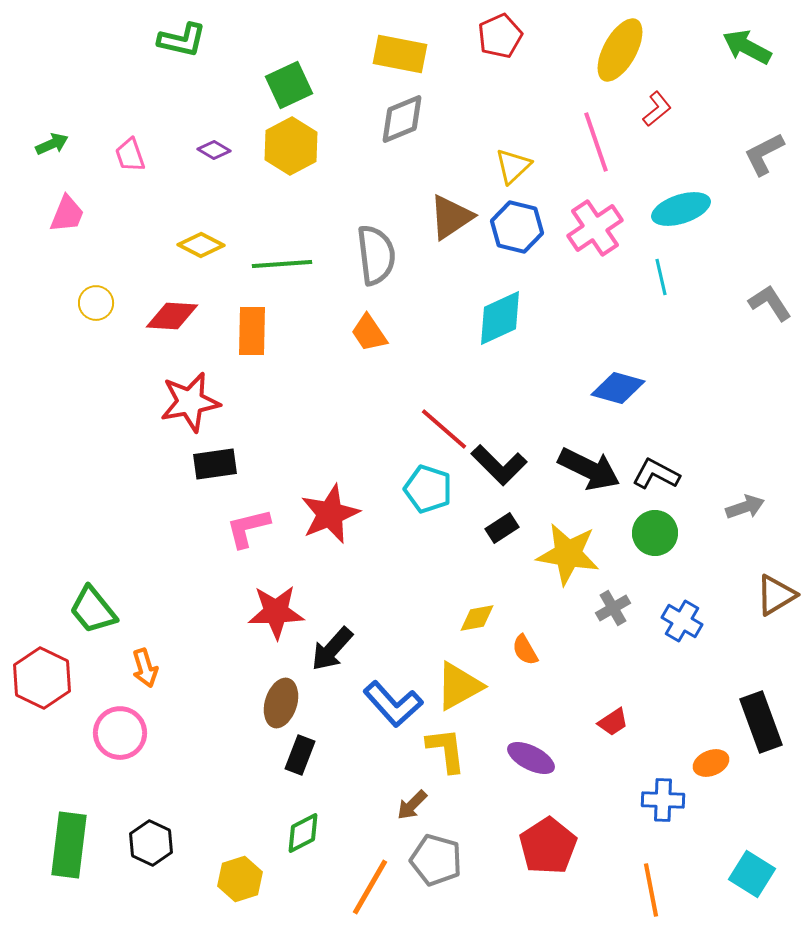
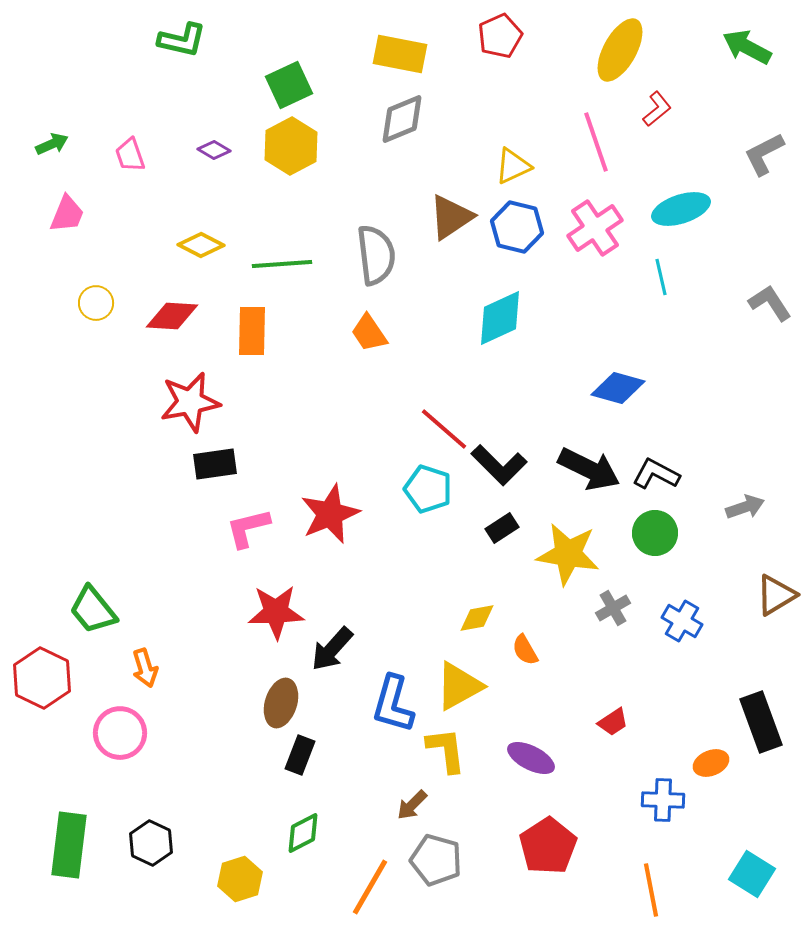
yellow triangle at (513, 166): rotated 18 degrees clockwise
blue L-shape at (393, 704): rotated 58 degrees clockwise
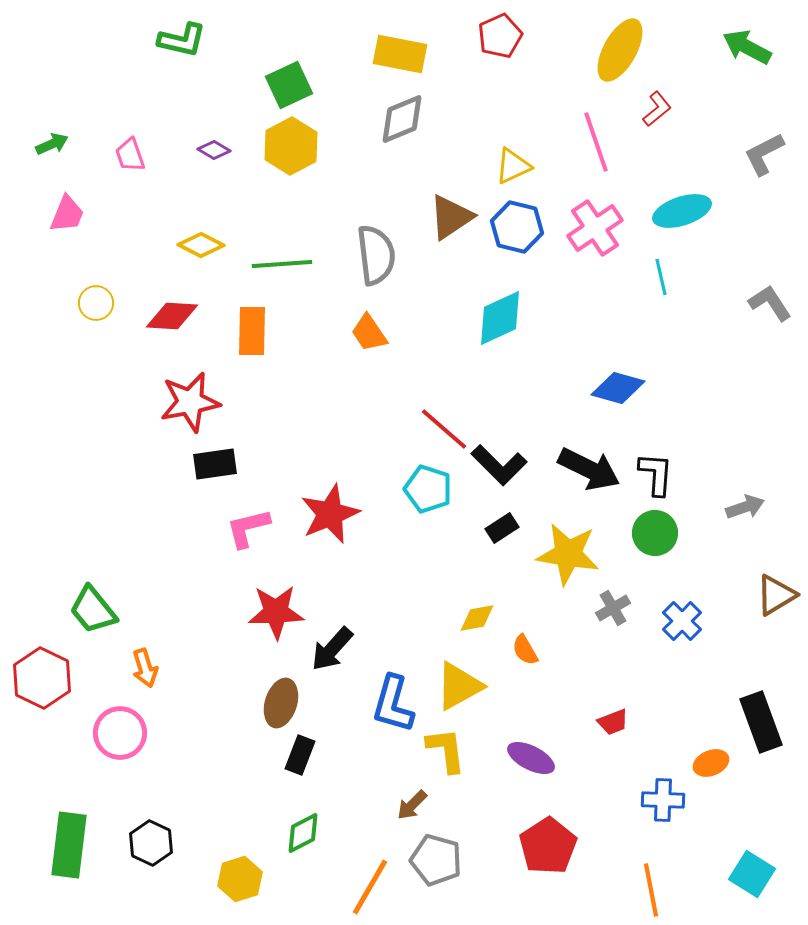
cyan ellipse at (681, 209): moved 1 px right, 2 px down
black L-shape at (656, 474): rotated 66 degrees clockwise
blue cross at (682, 621): rotated 15 degrees clockwise
red trapezoid at (613, 722): rotated 12 degrees clockwise
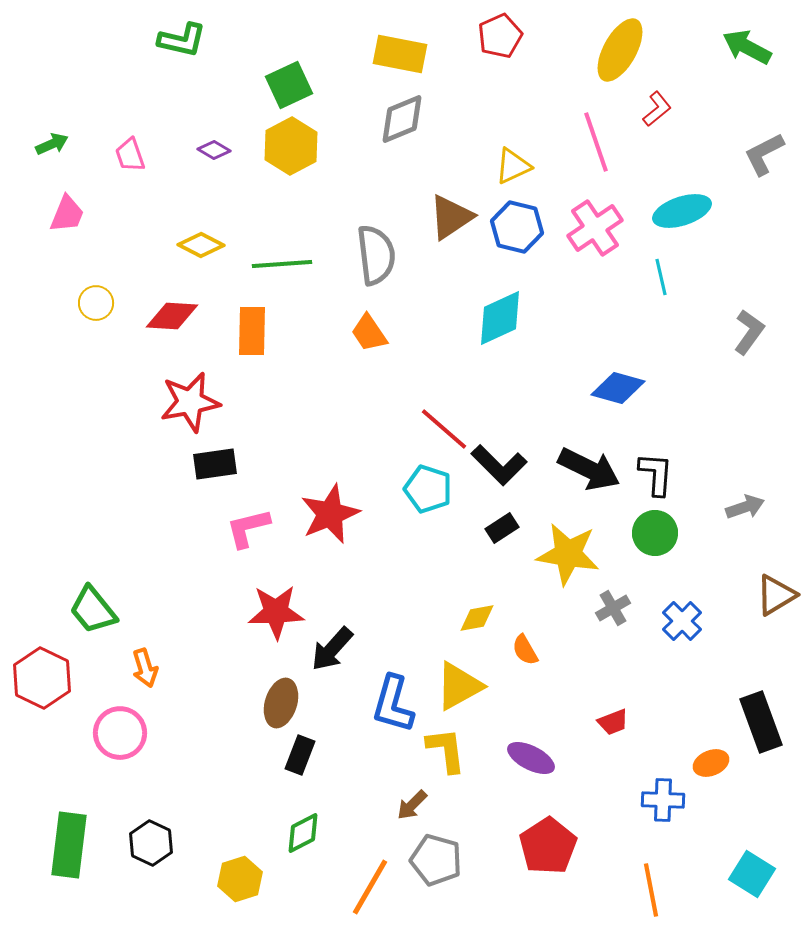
gray L-shape at (770, 303): moved 21 px left, 29 px down; rotated 69 degrees clockwise
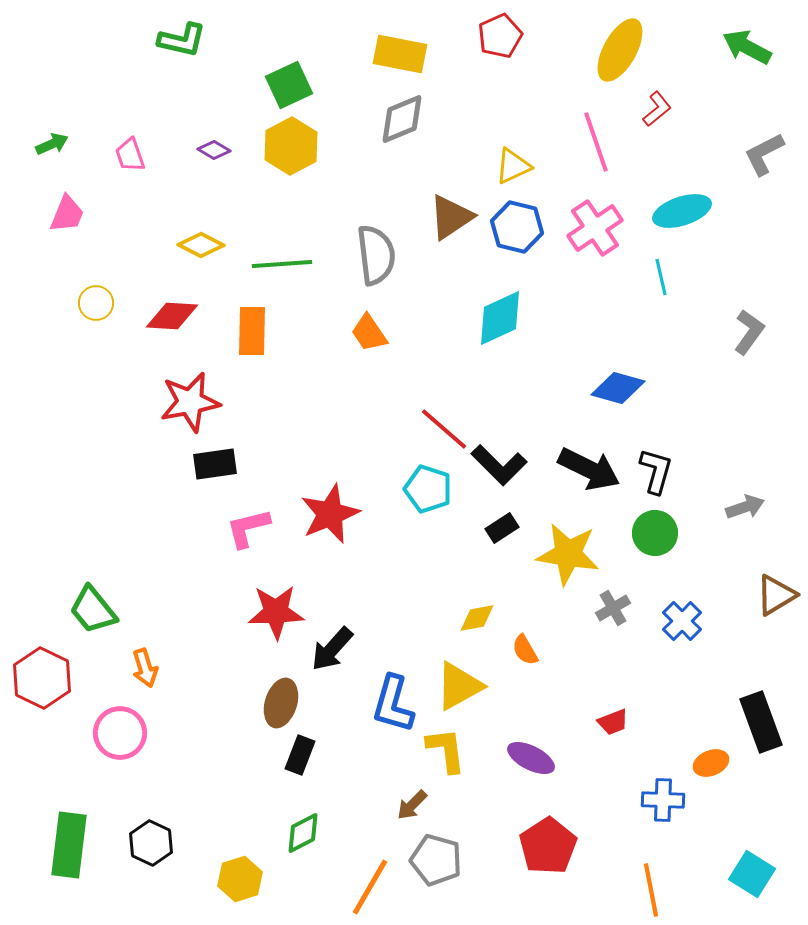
black L-shape at (656, 474): moved 3 px up; rotated 12 degrees clockwise
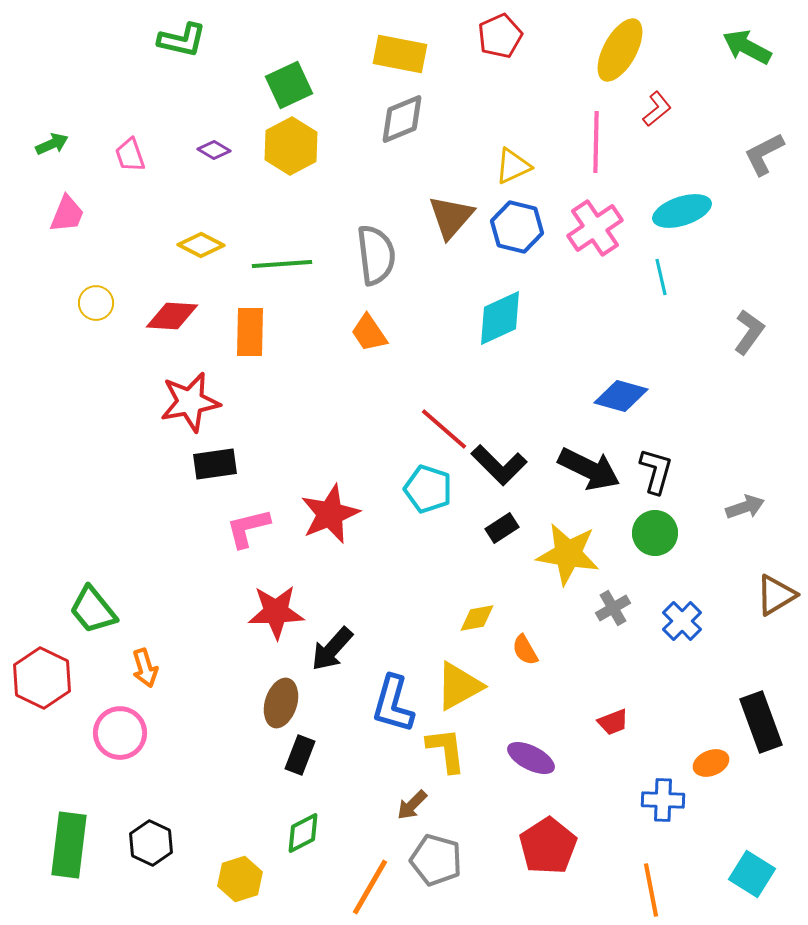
pink line at (596, 142): rotated 20 degrees clockwise
brown triangle at (451, 217): rotated 15 degrees counterclockwise
orange rectangle at (252, 331): moved 2 px left, 1 px down
blue diamond at (618, 388): moved 3 px right, 8 px down
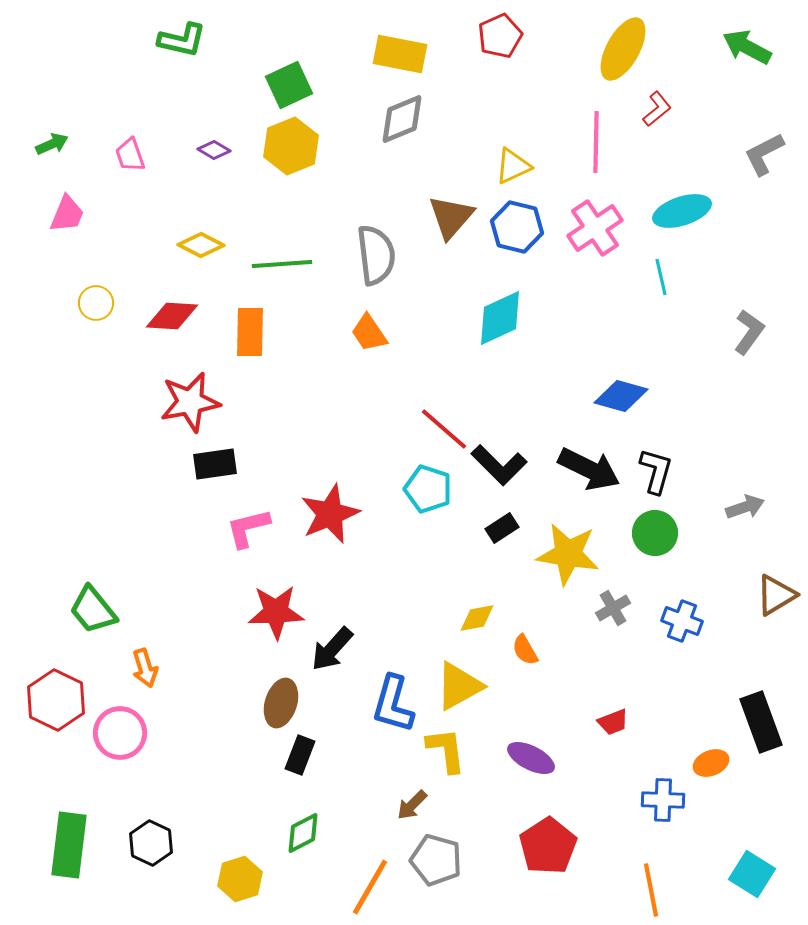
yellow ellipse at (620, 50): moved 3 px right, 1 px up
yellow hexagon at (291, 146): rotated 6 degrees clockwise
blue cross at (682, 621): rotated 24 degrees counterclockwise
red hexagon at (42, 678): moved 14 px right, 22 px down
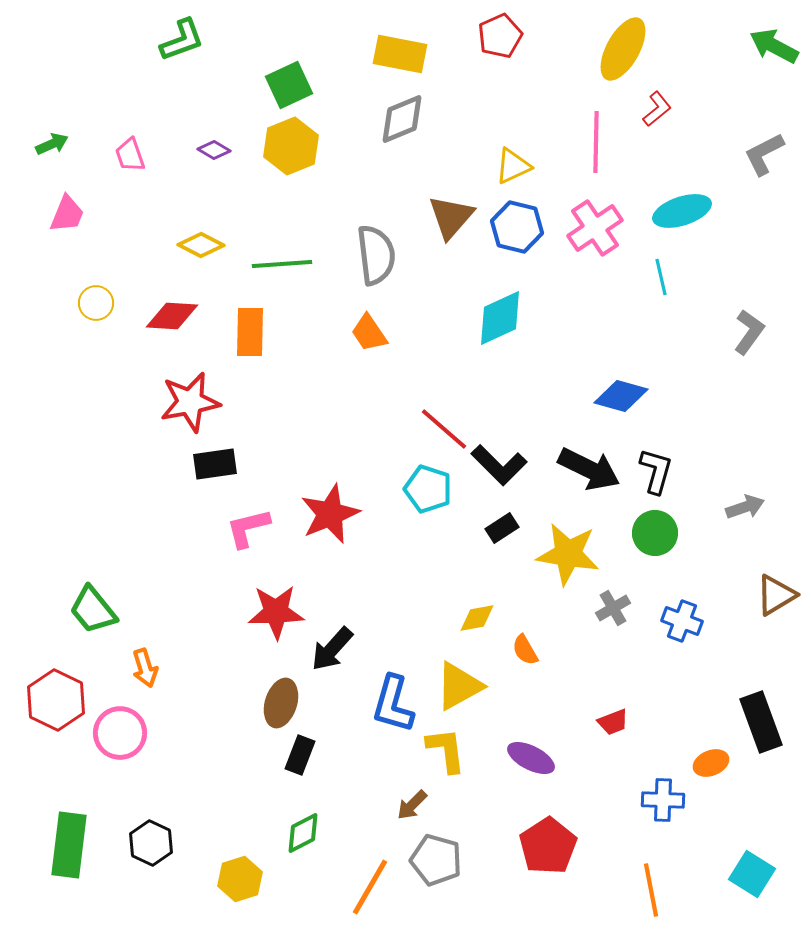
green L-shape at (182, 40): rotated 33 degrees counterclockwise
green arrow at (747, 47): moved 27 px right, 1 px up
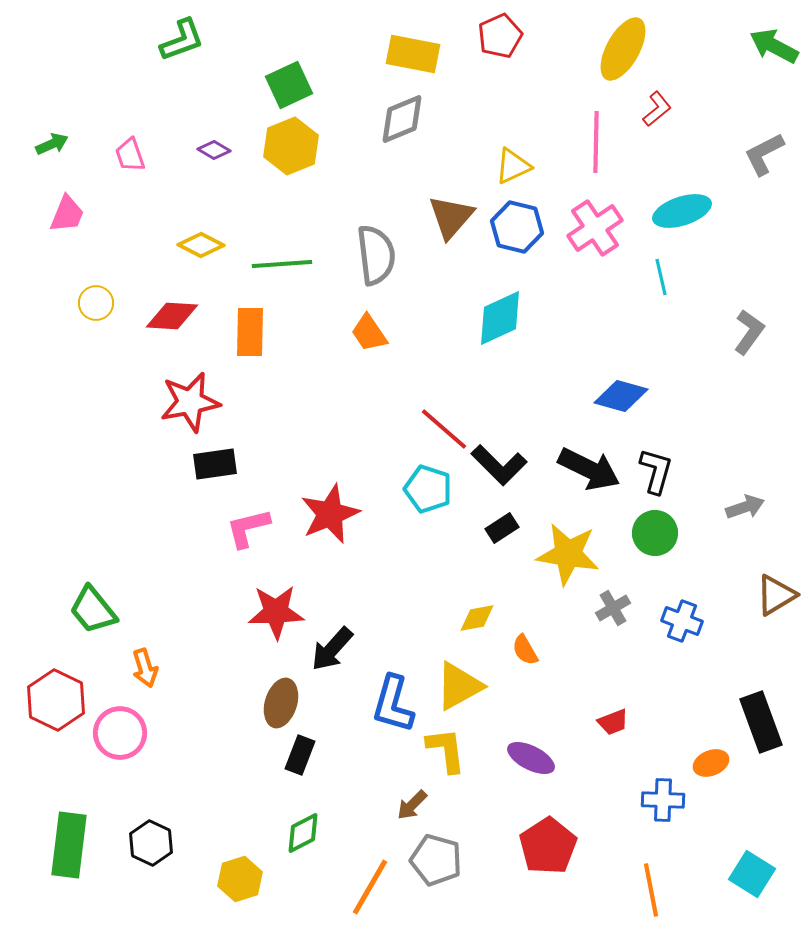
yellow rectangle at (400, 54): moved 13 px right
